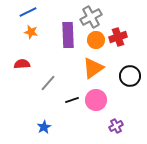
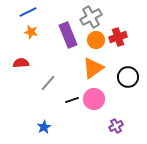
purple rectangle: rotated 20 degrees counterclockwise
red semicircle: moved 1 px left, 1 px up
black circle: moved 2 px left, 1 px down
pink circle: moved 2 px left, 1 px up
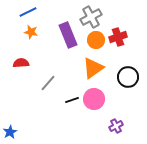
blue star: moved 34 px left, 5 px down
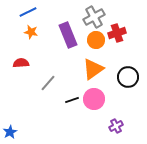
gray cross: moved 3 px right
red cross: moved 1 px left, 4 px up
orange triangle: moved 1 px down
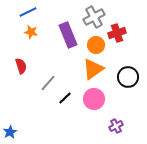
orange circle: moved 5 px down
red semicircle: moved 3 px down; rotated 77 degrees clockwise
black line: moved 7 px left, 2 px up; rotated 24 degrees counterclockwise
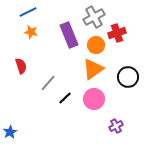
purple rectangle: moved 1 px right
